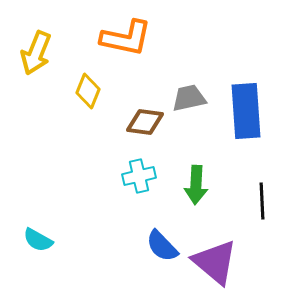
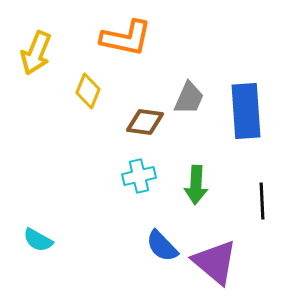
gray trapezoid: rotated 126 degrees clockwise
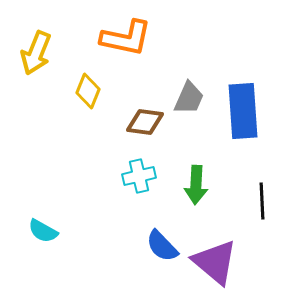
blue rectangle: moved 3 px left
cyan semicircle: moved 5 px right, 9 px up
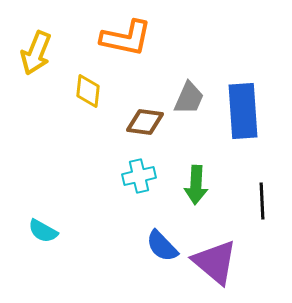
yellow diamond: rotated 16 degrees counterclockwise
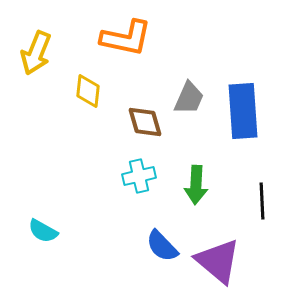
brown diamond: rotated 66 degrees clockwise
purple triangle: moved 3 px right, 1 px up
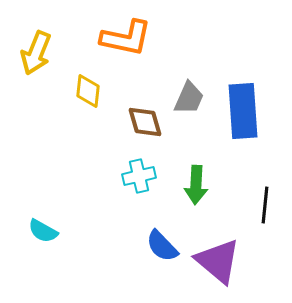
black line: moved 3 px right, 4 px down; rotated 9 degrees clockwise
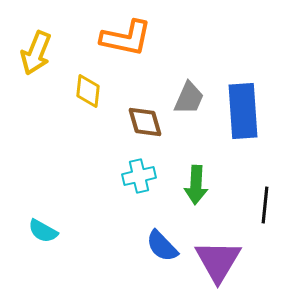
purple triangle: rotated 21 degrees clockwise
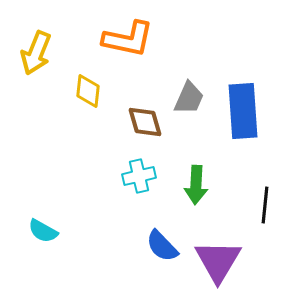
orange L-shape: moved 2 px right, 1 px down
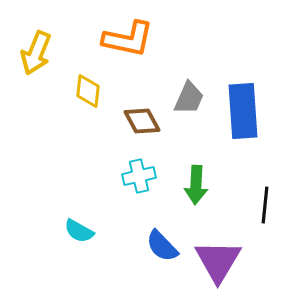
brown diamond: moved 3 px left, 1 px up; rotated 12 degrees counterclockwise
cyan semicircle: moved 36 px right
